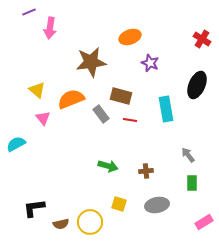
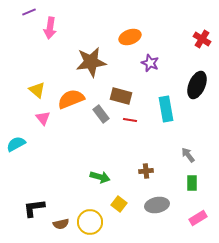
green arrow: moved 8 px left, 11 px down
yellow square: rotated 21 degrees clockwise
pink rectangle: moved 6 px left, 4 px up
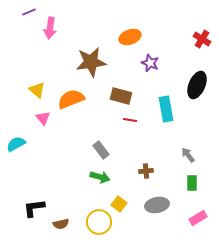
gray rectangle: moved 36 px down
yellow circle: moved 9 px right
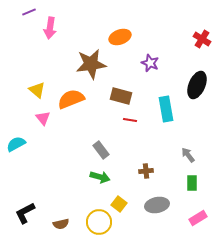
orange ellipse: moved 10 px left
brown star: moved 2 px down
black L-shape: moved 9 px left, 5 px down; rotated 20 degrees counterclockwise
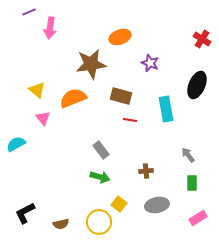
orange semicircle: moved 2 px right, 1 px up
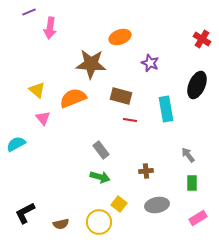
brown star: rotated 12 degrees clockwise
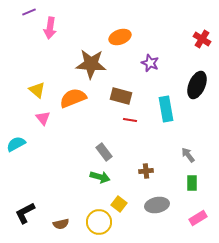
gray rectangle: moved 3 px right, 2 px down
